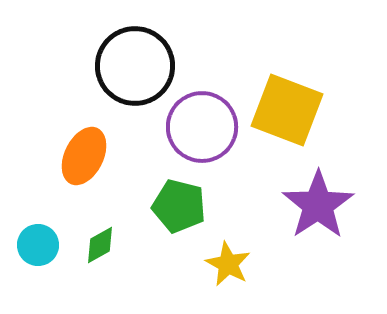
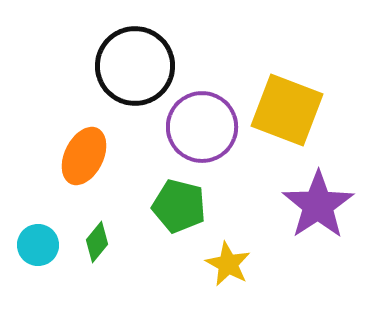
green diamond: moved 3 px left, 3 px up; rotated 21 degrees counterclockwise
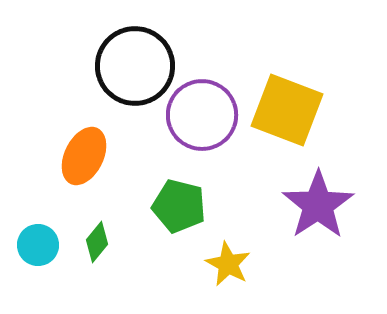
purple circle: moved 12 px up
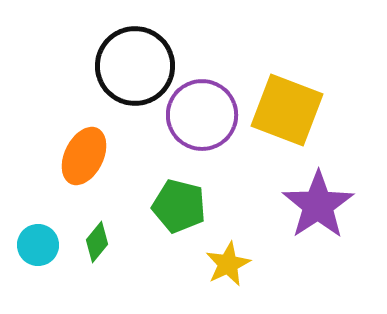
yellow star: rotated 18 degrees clockwise
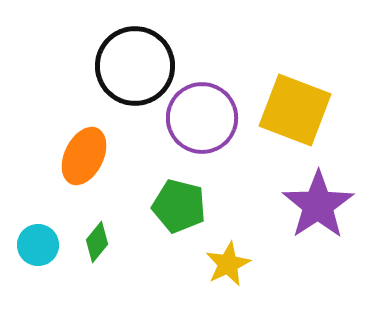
yellow square: moved 8 px right
purple circle: moved 3 px down
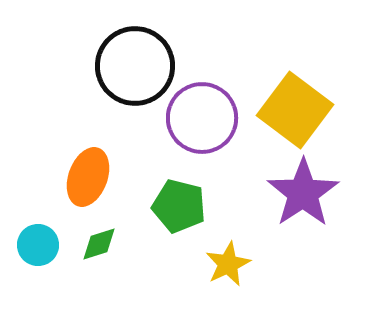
yellow square: rotated 16 degrees clockwise
orange ellipse: moved 4 px right, 21 px down; rotated 6 degrees counterclockwise
purple star: moved 15 px left, 12 px up
green diamond: moved 2 px right, 2 px down; rotated 33 degrees clockwise
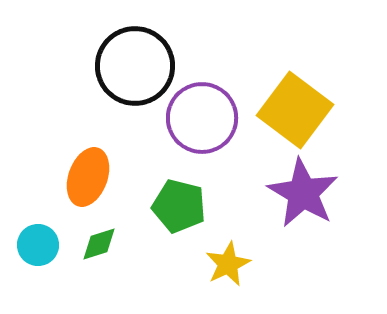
purple star: rotated 8 degrees counterclockwise
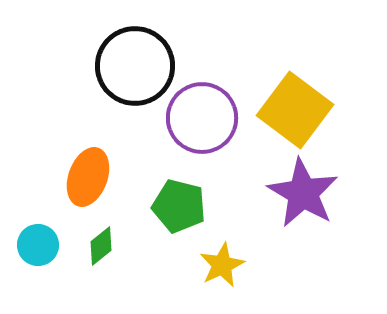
green diamond: moved 2 px right, 2 px down; rotated 21 degrees counterclockwise
yellow star: moved 6 px left, 1 px down
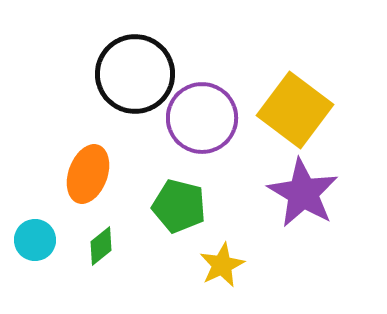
black circle: moved 8 px down
orange ellipse: moved 3 px up
cyan circle: moved 3 px left, 5 px up
